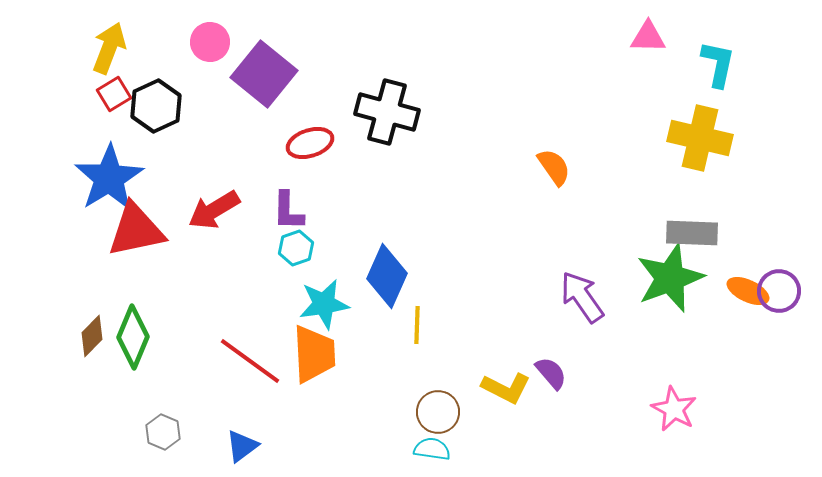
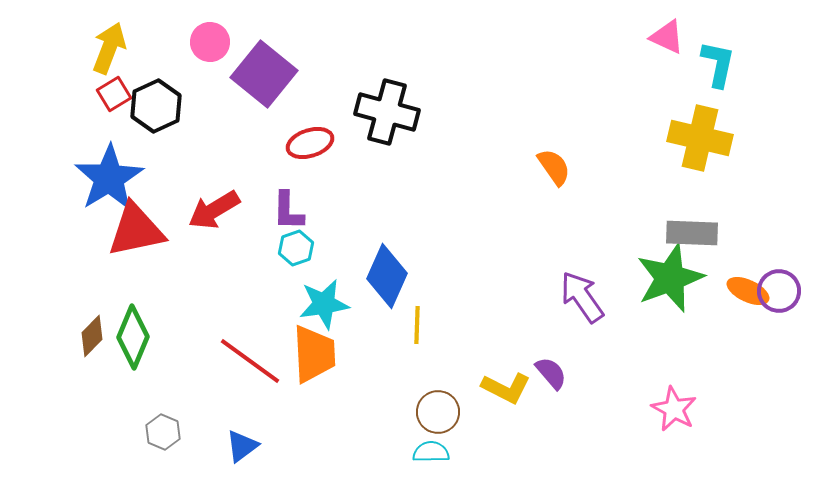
pink triangle: moved 19 px right; rotated 24 degrees clockwise
cyan semicircle: moved 1 px left, 3 px down; rotated 9 degrees counterclockwise
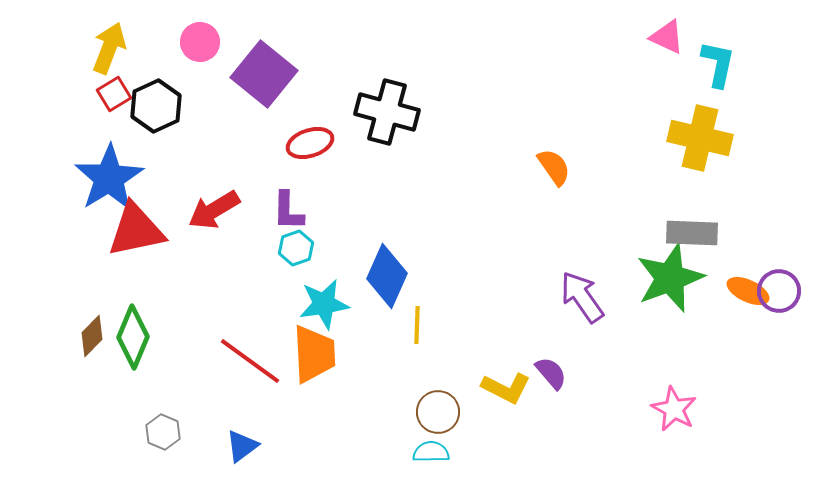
pink circle: moved 10 px left
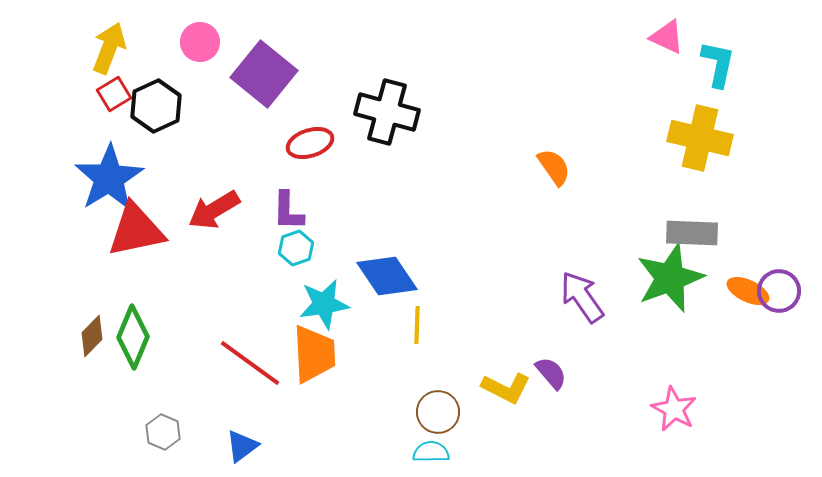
blue diamond: rotated 58 degrees counterclockwise
red line: moved 2 px down
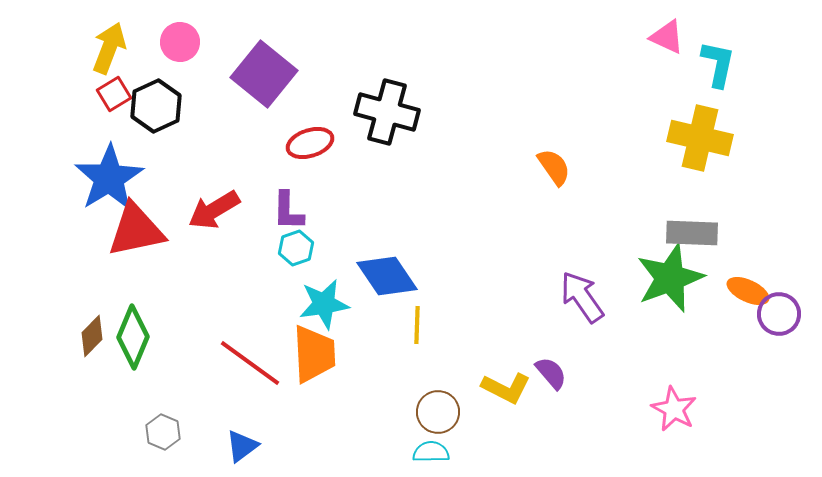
pink circle: moved 20 px left
purple circle: moved 23 px down
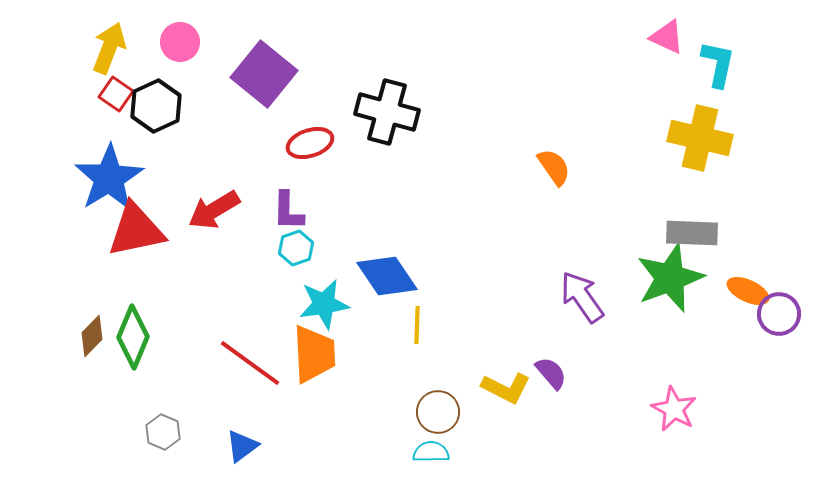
red square: moved 2 px right; rotated 24 degrees counterclockwise
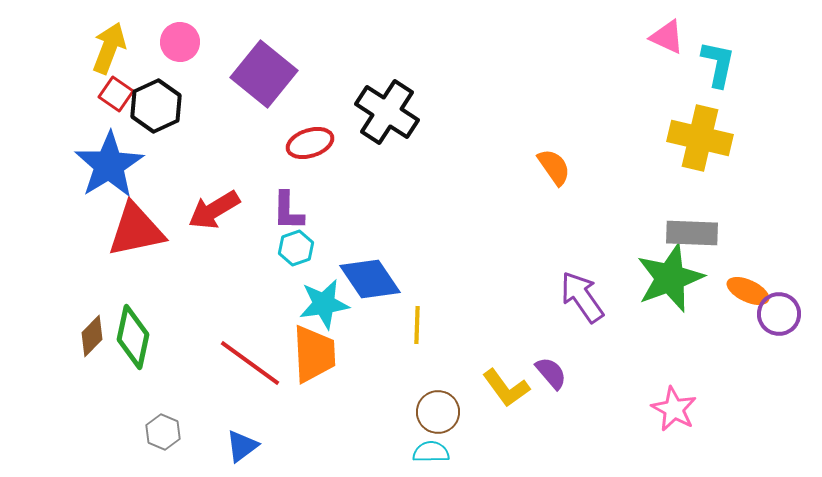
black cross: rotated 18 degrees clockwise
blue star: moved 13 px up
blue diamond: moved 17 px left, 3 px down
green diamond: rotated 10 degrees counterclockwise
yellow L-shape: rotated 27 degrees clockwise
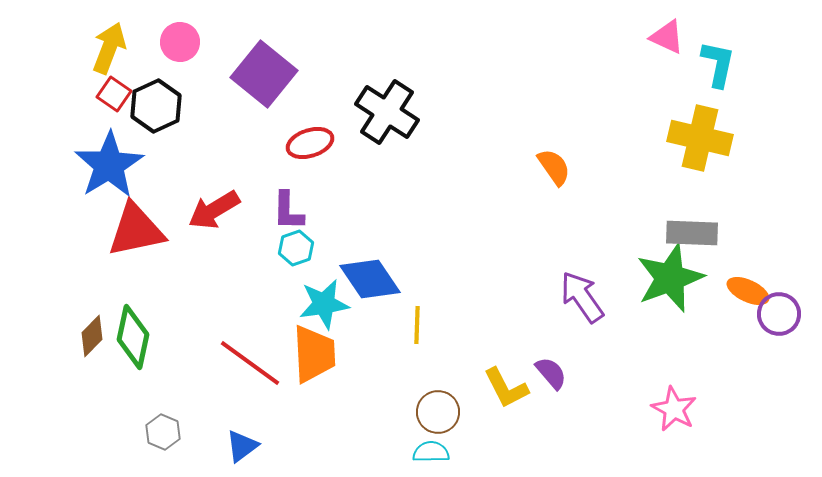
red square: moved 2 px left
yellow L-shape: rotated 9 degrees clockwise
